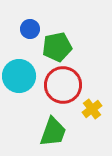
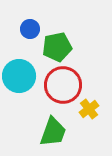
yellow cross: moved 3 px left
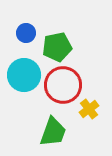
blue circle: moved 4 px left, 4 px down
cyan circle: moved 5 px right, 1 px up
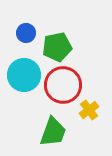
yellow cross: moved 1 px down
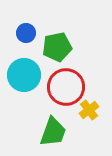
red circle: moved 3 px right, 2 px down
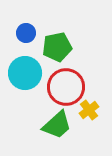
cyan circle: moved 1 px right, 2 px up
green trapezoid: moved 4 px right, 7 px up; rotated 28 degrees clockwise
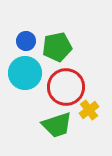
blue circle: moved 8 px down
green trapezoid: rotated 24 degrees clockwise
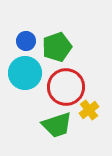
green pentagon: rotated 8 degrees counterclockwise
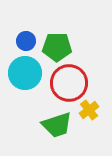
green pentagon: rotated 20 degrees clockwise
red circle: moved 3 px right, 4 px up
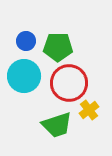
green pentagon: moved 1 px right
cyan circle: moved 1 px left, 3 px down
